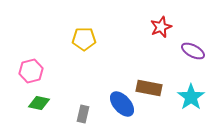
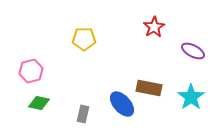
red star: moved 7 px left; rotated 10 degrees counterclockwise
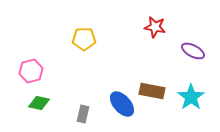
red star: moved 1 px right; rotated 30 degrees counterclockwise
brown rectangle: moved 3 px right, 3 px down
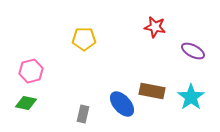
green diamond: moved 13 px left
